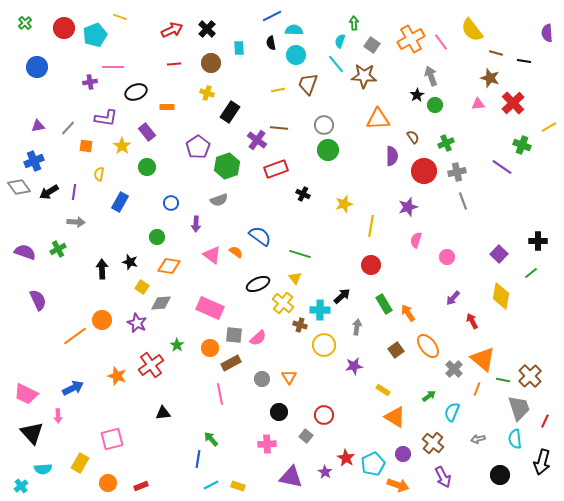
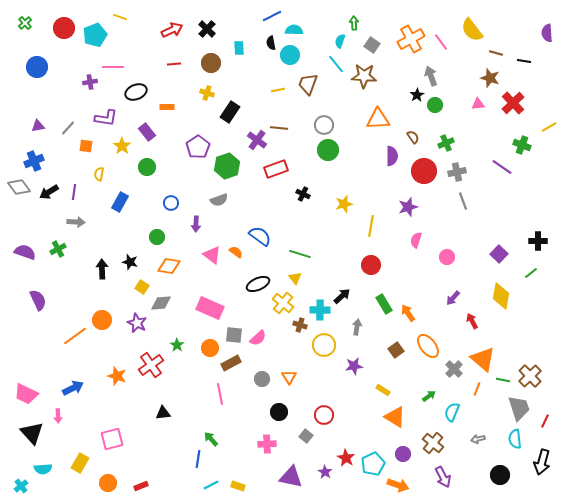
cyan circle at (296, 55): moved 6 px left
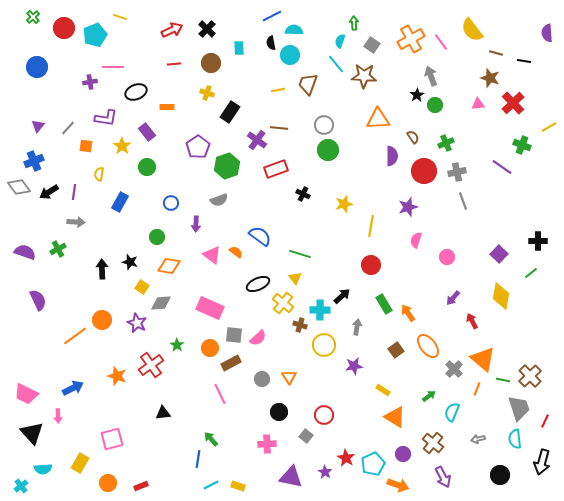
green cross at (25, 23): moved 8 px right, 6 px up
purple triangle at (38, 126): rotated 40 degrees counterclockwise
pink line at (220, 394): rotated 15 degrees counterclockwise
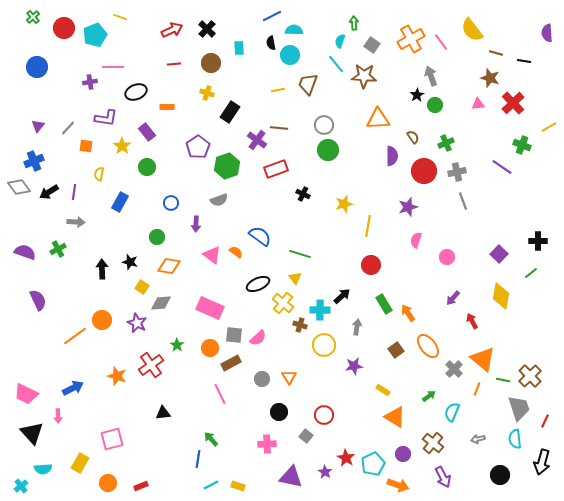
yellow line at (371, 226): moved 3 px left
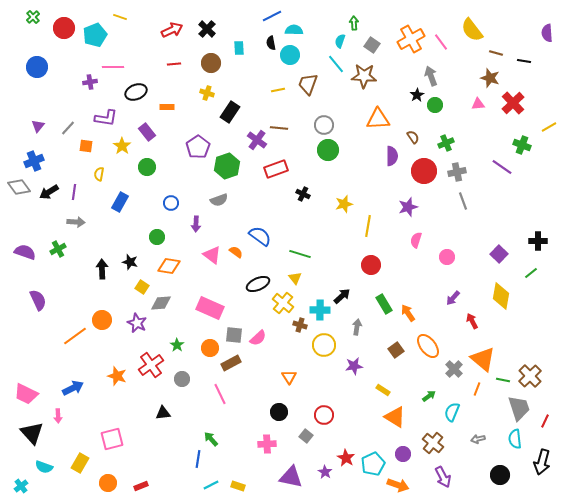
gray circle at (262, 379): moved 80 px left
cyan semicircle at (43, 469): moved 1 px right, 2 px up; rotated 24 degrees clockwise
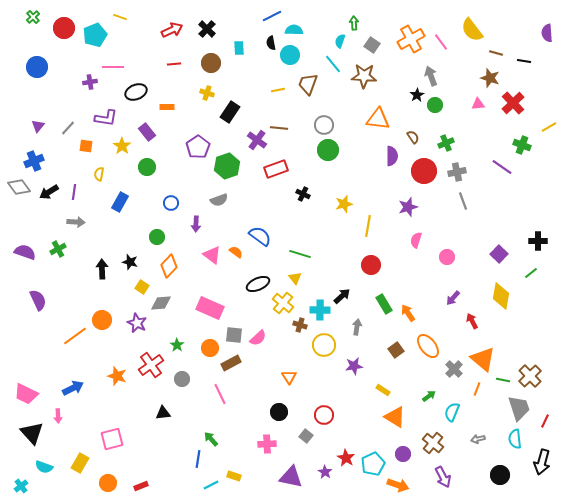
cyan line at (336, 64): moved 3 px left
orange triangle at (378, 119): rotated 10 degrees clockwise
orange diamond at (169, 266): rotated 55 degrees counterclockwise
yellow rectangle at (238, 486): moved 4 px left, 10 px up
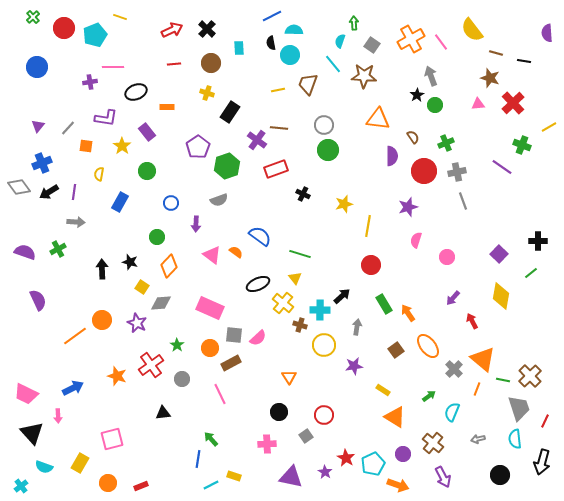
blue cross at (34, 161): moved 8 px right, 2 px down
green circle at (147, 167): moved 4 px down
gray square at (306, 436): rotated 16 degrees clockwise
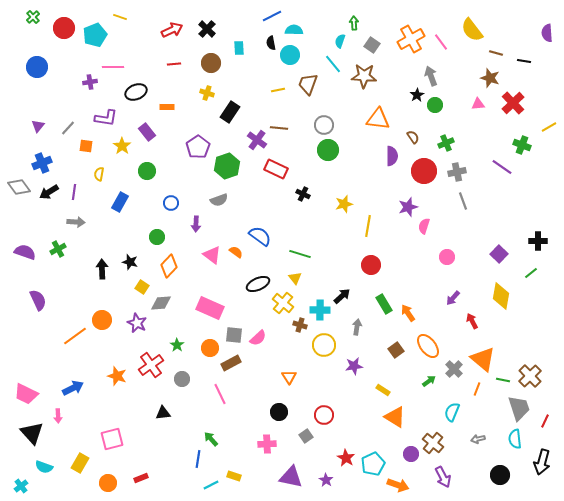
red rectangle at (276, 169): rotated 45 degrees clockwise
pink semicircle at (416, 240): moved 8 px right, 14 px up
green arrow at (429, 396): moved 15 px up
purple circle at (403, 454): moved 8 px right
purple star at (325, 472): moved 1 px right, 8 px down
red rectangle at (141, 486): moved 8 px up
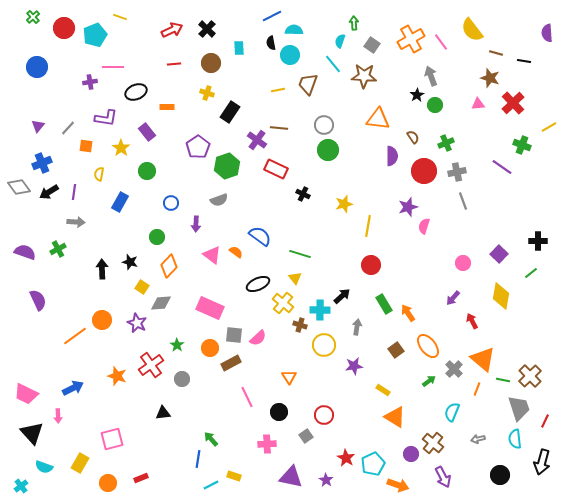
yellow star at (122, 146): moved 1 px left, 2 px down
pink circle at (447, 257): moved 16 px right, 6 px down
pink line at (220, 394): moved 27 px right, 3 px down
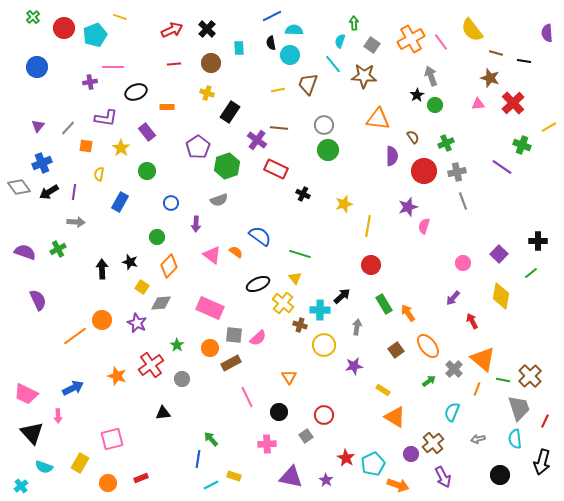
brown cross at (433, 443): rotated 10 degrees clockwise
